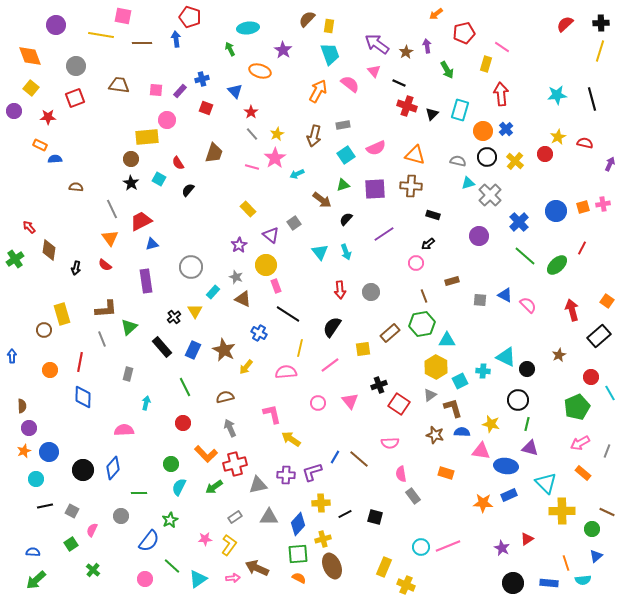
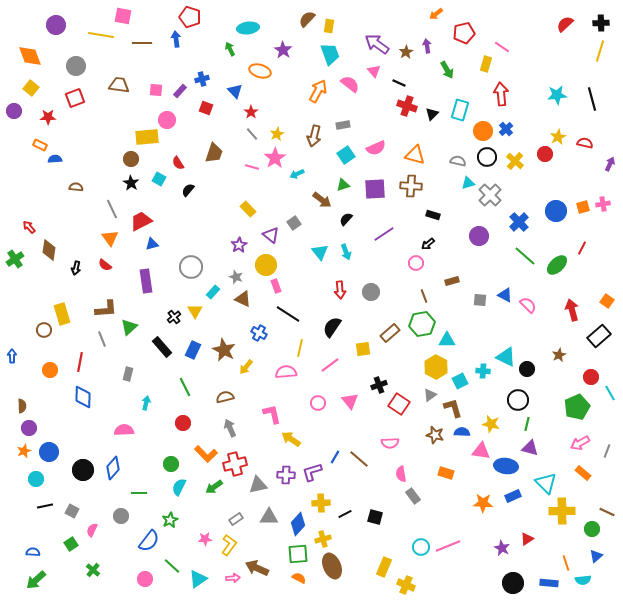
blue rectangle at (509, 495): moved 4 px right, 1 px down
gray rectangle at (235, 517): moved 1 px right, 2 px down
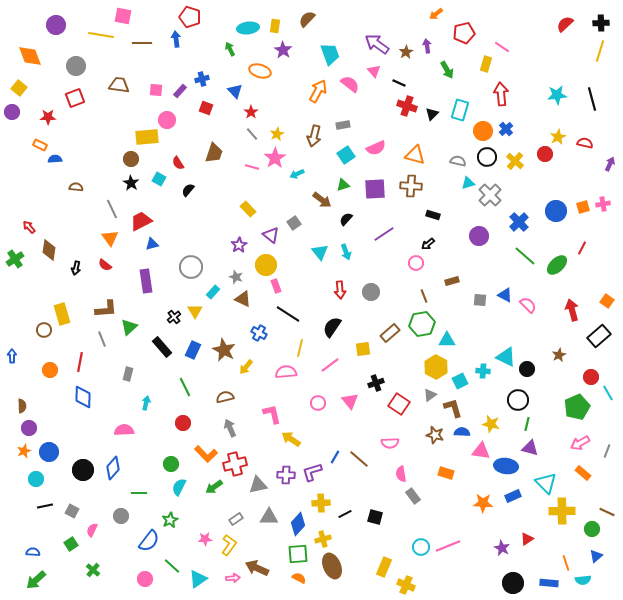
yellow rectangle at (329, 26): moved 54 px left
yellow square at (31, 88): moved 12 px left
purple circle at (14, 111): moved 2 px left, 1 px down
black cross at (379, 385): moved 3 px left, 2 px up
cyan line at (610, 393): moved 2 px left
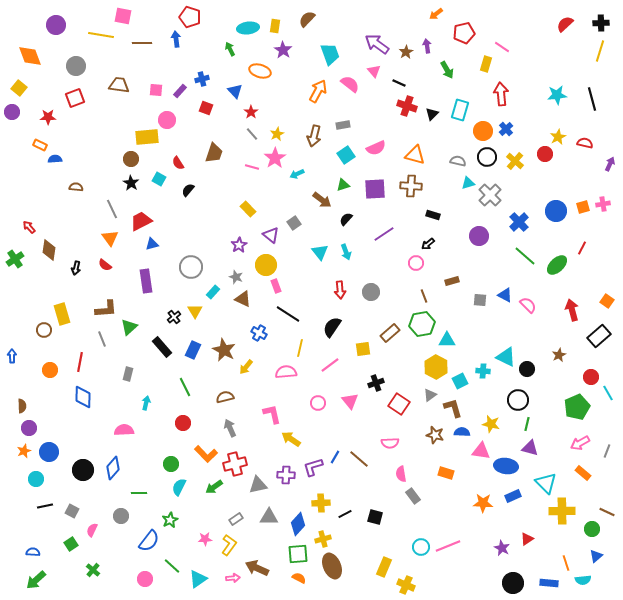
purple L-shape at (312, 472): moved 1 px right, 5 px up
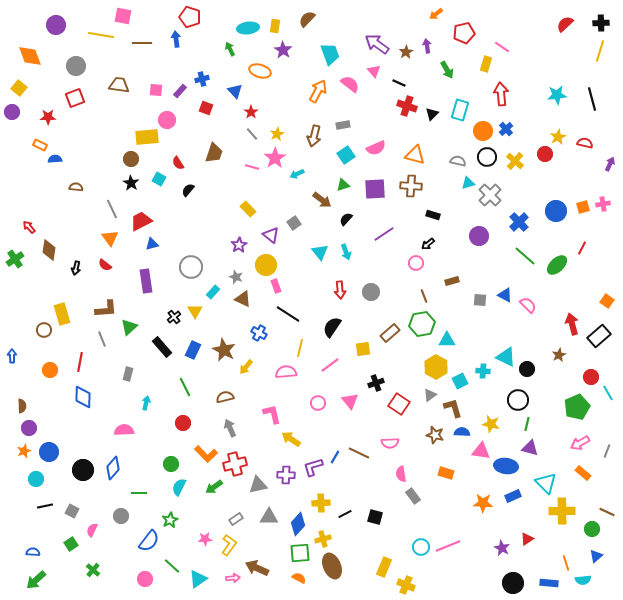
red arrow at (572, 310): moved 14 px down
brown line at (359, 459): moved 6 px up; rotated 15 degrees counterclockwise
green square at (298, 554): moved 2 px right, 1 px up
